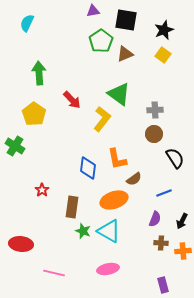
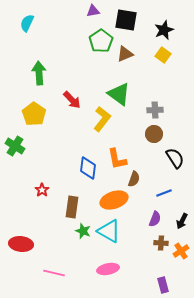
brown semicircle: rotated 35 degrees counterclockwise
orange cross: moved 2 px left; rotated 28 degrees counterclockwise
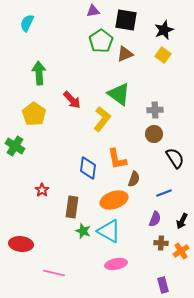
pink ellipse: moved 8 px right, 5 px up
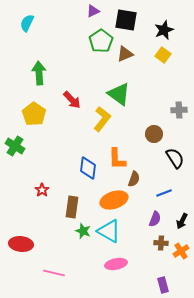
purple triangle: rotated 16 degrees counterclockwise
gray cross: moved 24 px right
orange L-shape: rotated 10 degrees clockwise
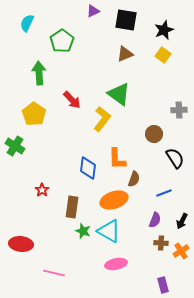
green pentagon: moved 39 px left
purple semicircle: moved 1 px down
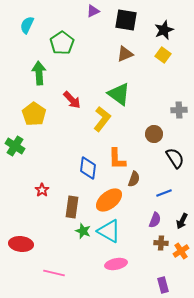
cyan semicircle: moved 2 px down
green pentagon: moved 2 px down
orange ellipse: moved 5 px left; rotated 20 degrees counterclockwise
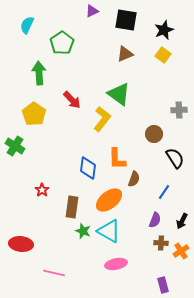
purple triangle: moved 1 px left
blue line: moved 1 px up; rotated 35 degrees counterclockwise
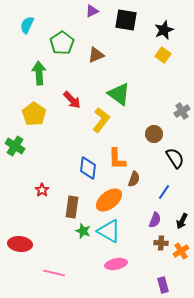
brown triangle: moved 29 px left, 1 px down
gray cross: moved 3 px right, 1 px down; rotated 28 degrees counterclockwise
yellow L-shape: moved 1 px left, 1 px down
red ellipse: moved 1 px left
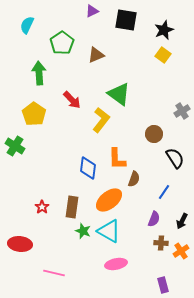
red star: moved 17 px down
purple semicircle: moved 1 px left, 1 px up
